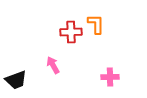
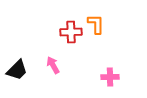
black trapezoid: moved 1 px right, 10 px up; rotated 25 degrees counterclockwise
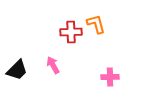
orange L-shape: rotated 15 degrees counterclockwise
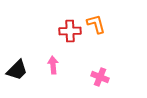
red cross: moved 1 px left, 1 px up
pink arrow: rotated 24 degrees clockwise
pink cross: moved 10 px left; rotated 24 degrees clockwise
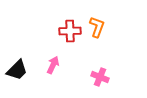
orange L-shape: moved 1 px right, 3 px down; rotated 35 degrees clockwise
pink arrow: rotated 30 degrees clockwise
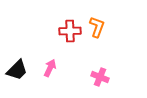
pink arrow: moved 3 px left, 3 px down
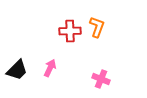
pink cross: moved 1 px right, 2 px down
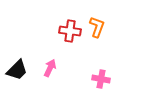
red cross: rotated 10 degrees clockwise
pink cross: rotated 12 degrees counterclockwise
